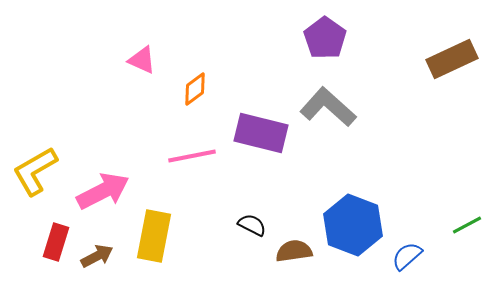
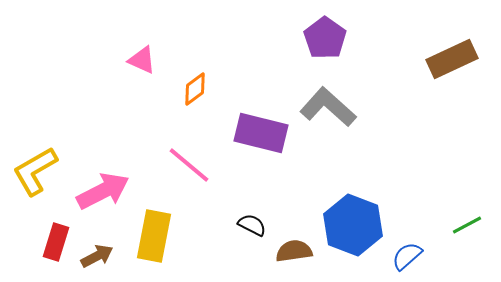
pink line: moved 3 px left, 9 px down; rotated 51 degrees clockwise
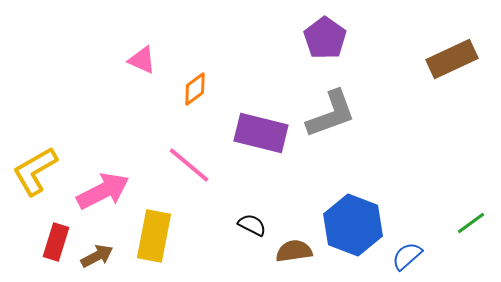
gray L-shape: moved 3 px right, 7 px down; rotated 118 degrees clockwise
green line: moved 4 px right, 2 px up; rotated 8 degrees counterclockwise
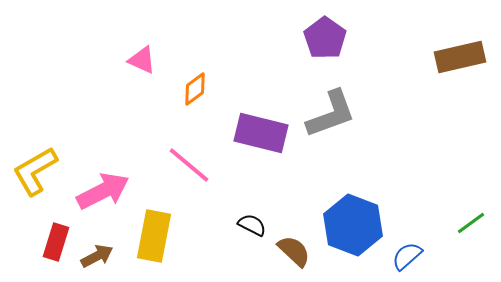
brown rectangle: moved 8 px right, 2 px up; rotated 12 degrees clockwise
brown semicircle: rotated 51 degrees clockwise
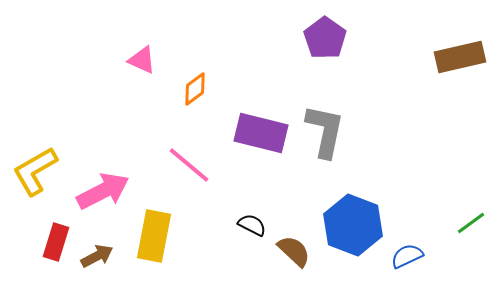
gray L-shape: moved 6 px left, 17 px down; rotated 58 degrees counterclockwise
blue semicircle: rotated 16 degrees clockwise
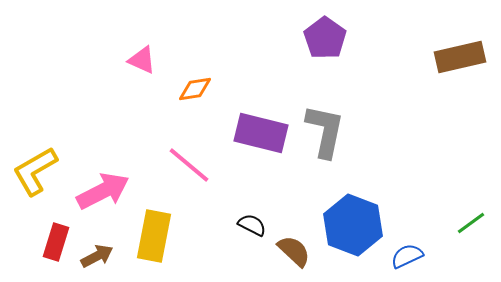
orange diamond: rotated 28 degrees clockwise
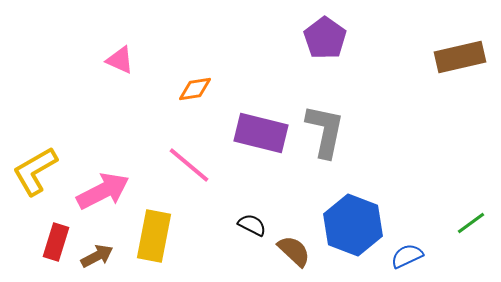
pink triangle: moved 22 px left
